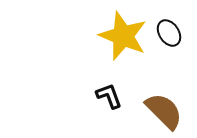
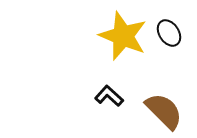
black L-shape: rotated 28 degrees counterclockwise
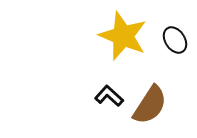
black ellipse: moved 6 px right, 7 px down
brown semicircle: moved 14 px left, 6 px up; rotated 78 degrees clockwise
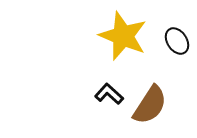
black ellipse: moved 2 px right, 1 px down
black L-shape: moved 2 px up
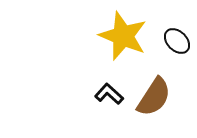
black ellipse: rotated 12 degrees counterclockwise
brown semicircle: moved 4 px right, 8 px up
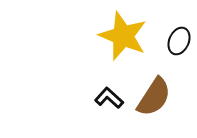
black ellipse: moved 2 px right; rotated 68 degrees clockwise
black L-shape: moved 4 px down
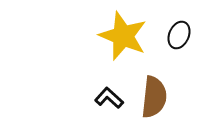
black ellipse: moved 6 px up
brown semicircle: rotated 27 degrees counterclockwise
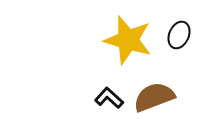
yellow star: moved 5 px right, 4 px down; rotated 6 degrees counterclockwise
brown semicircle: rotated 117 degrees counterclockwise
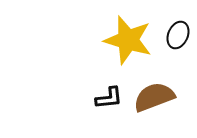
black ellipse: moved 1 px left
black L-shape: rotated 132 degrees clockwise
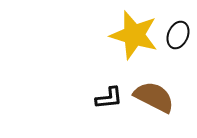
yellow star: moved 6 px right, 5 px up
brown semicircle: rotated 48 degrees clockwise
